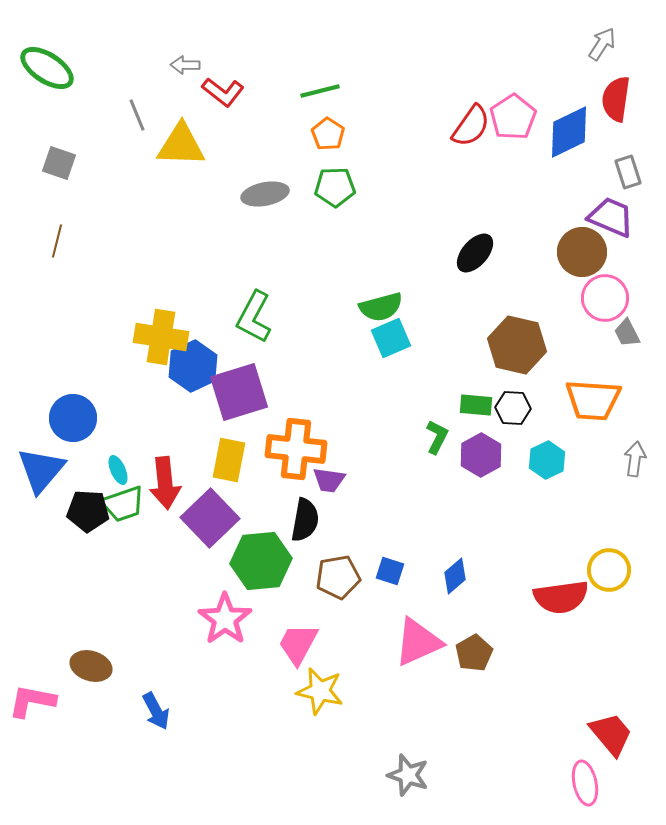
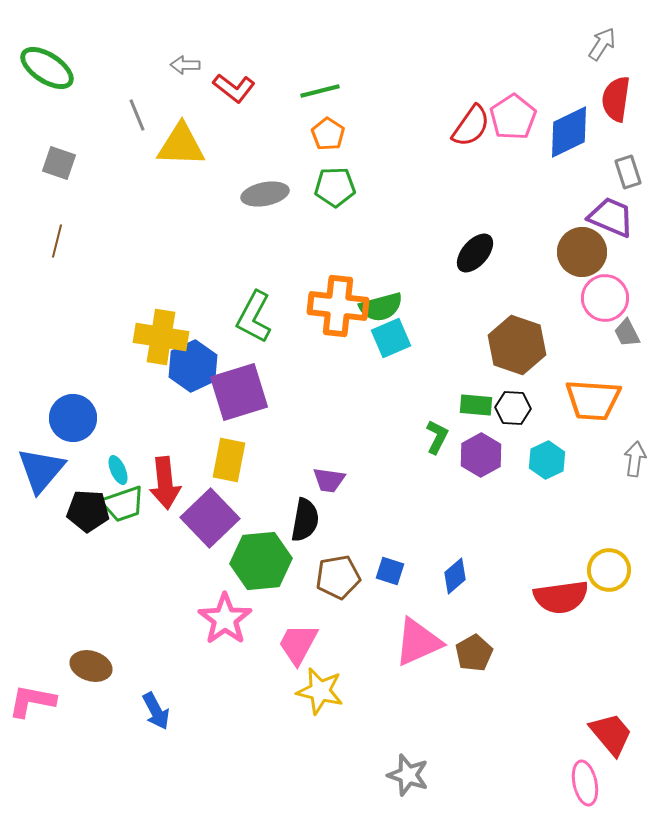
red L-shape at (223, 92): moved 11 px right, 4 px up
brown hexagon at (517, 345): rotated 6 degrees clockwise
orange cross at (296, 449): moved 42 px right, 143 px up
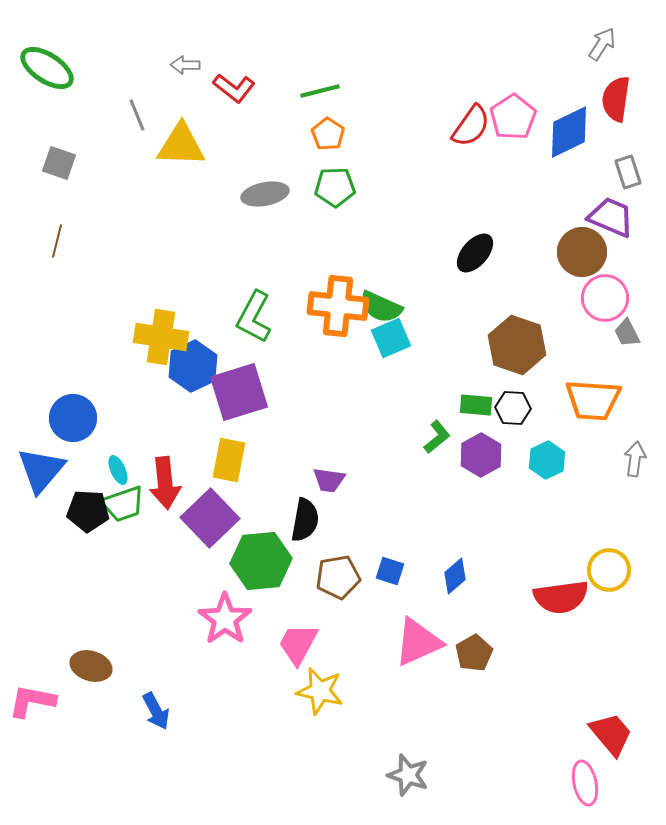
green semicircle at (381, 307): rotated 39 degrees clockwise
green L-shape at (437, 437): rotated 24 degrees clockwise
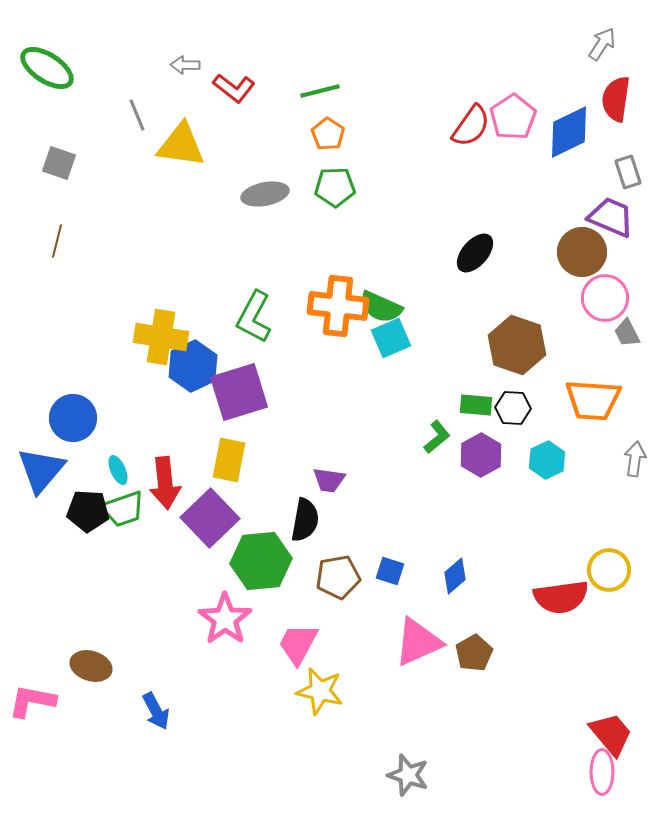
yellow triangle at (181, 145): rotated 6 degrees clockwise
green trapezoid at (123, 504): moved 5 px down
pink ellipse at (585, 783): moved 17 px right, 11 px up; rotated 12 degrees clockwise
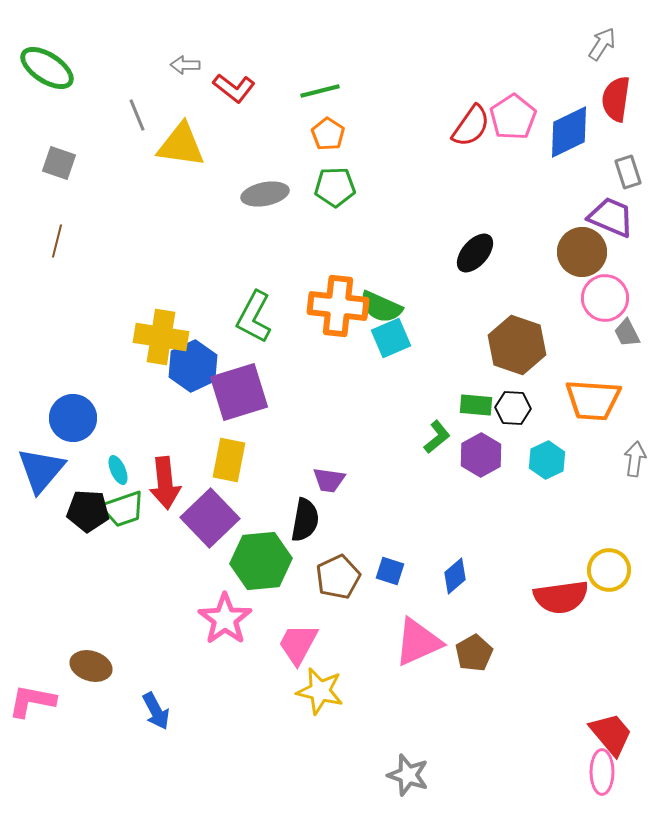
brown pentagon at (338, 577): rotated 15 degrees counterclockwise
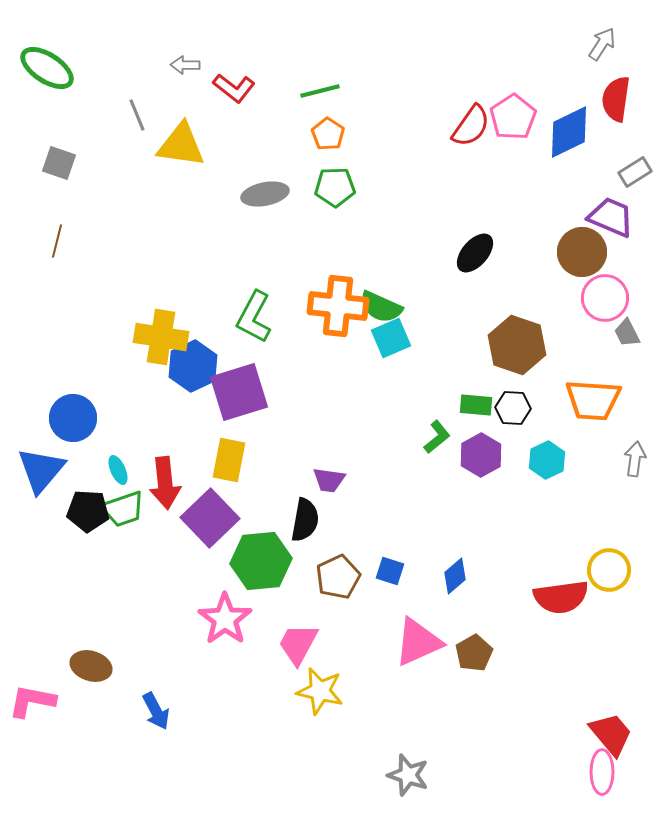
gray rectangle at (628, 172): moved 7 px right; rotated 76 degrees clockwise
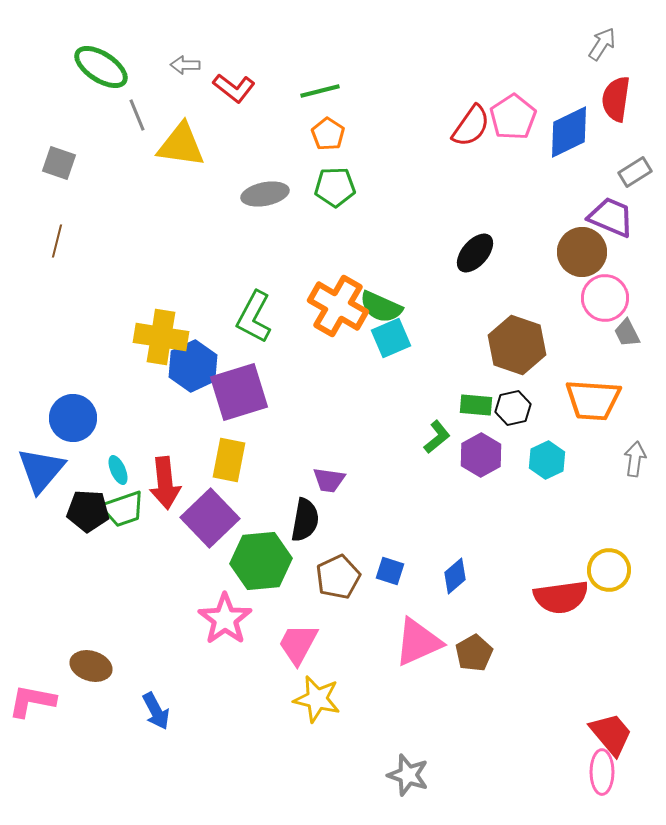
green ellipse at (47, 68): moved 54 px right, 1 px up
orange cross at (338, 306): rotated 24 degrees clockwise
black hexagon at (513, 408): rotated 16 degrees counterclockwise
yellow star at (320, 691): moved 3 px left, 8 px down
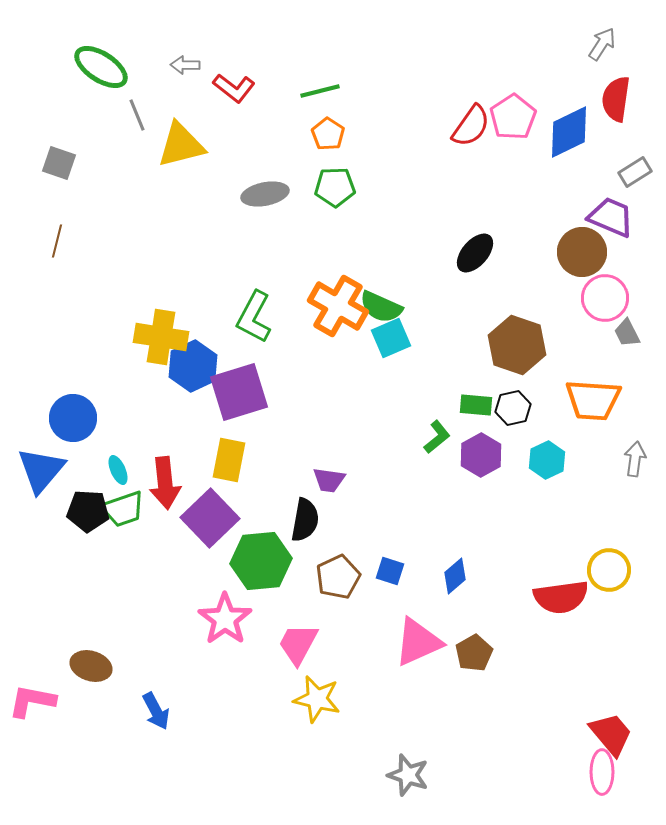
yellow triangle at (181, 145): rotated 22 degrees counterclockwise
